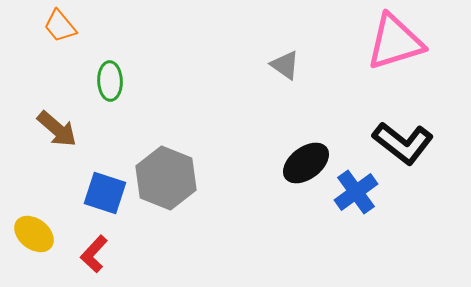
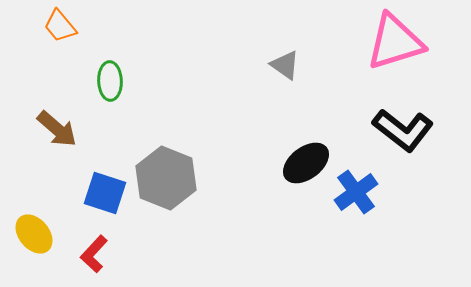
black L-shape: moved 13 px up
yellow ellipse: rotated 12 degrees clockwise
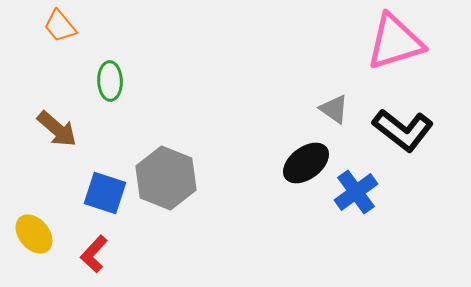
gray triangle: moved 49 px right, 44 px down
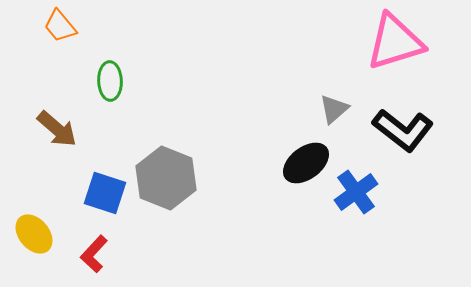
gray triangle: rotated 44 degrees clockwise
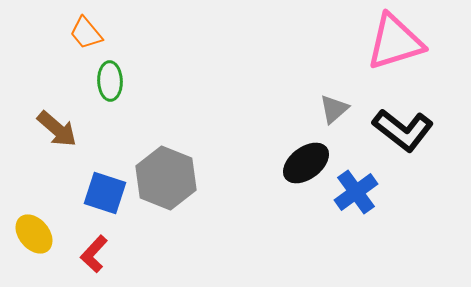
orange trapezoid: moved 26 px right, 7 px down
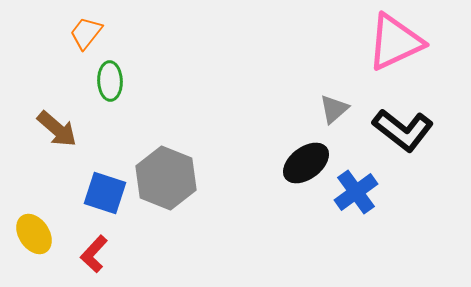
orange trapezoid: rotated 78 degrees clockwise
pink triangle: rotated 8 degrees counterclockwise
yellow ellipse: rotated 6 degrees clockwise
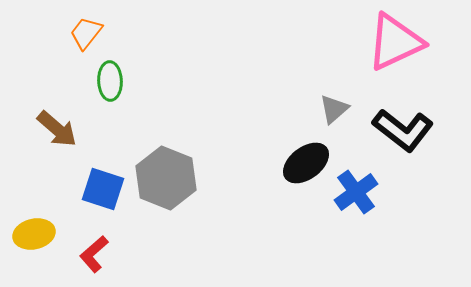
blue square: moved 2 px left, 4 px up
yellow ellipse: rotated 69 degrees counterclockwise
red L-shape: rotated 6 degrees clockwise
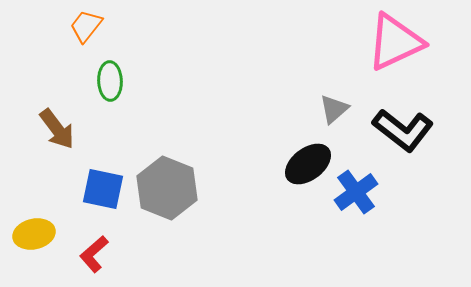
orange trapezoid: moved 7 px up
brown arrow: rotated 12 degrees clockwise
black ellipse: moved 2 px right, 1 px down
gray hexagon: moved 1 px right, 10 px down
blue square: rotated 6 degrees counterclockwise
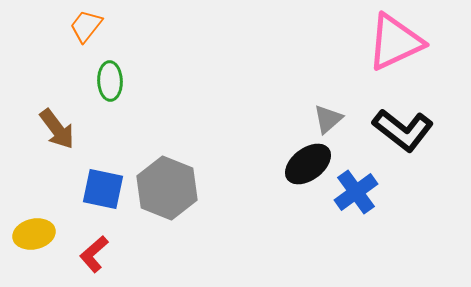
gray triangle: moved 6 px left, 10 px down
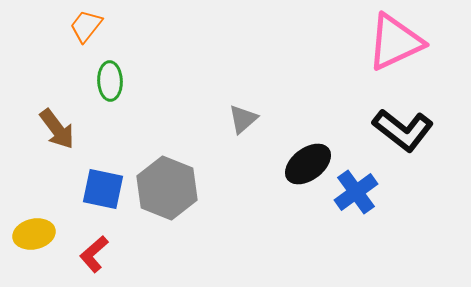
gray triangle: moved 85 px left
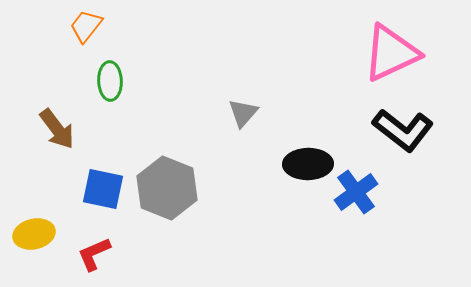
pink triangle: moved 4 px left, 11 px down
gray triangle: moved 6 px up; rotated 8 degrees counterclockwise
black ellipse: rotated 36 degrees clockwise
red L-shape: rotated 18 degrees clockwise
